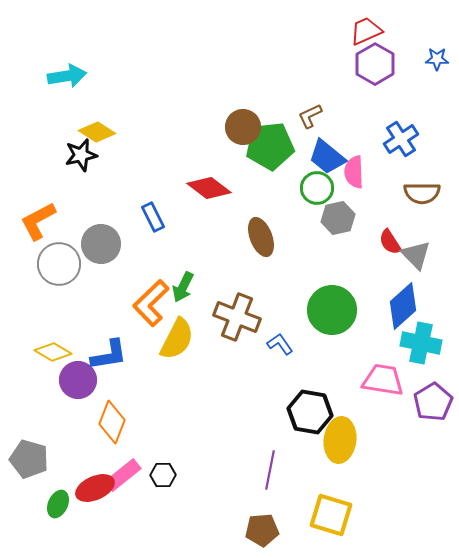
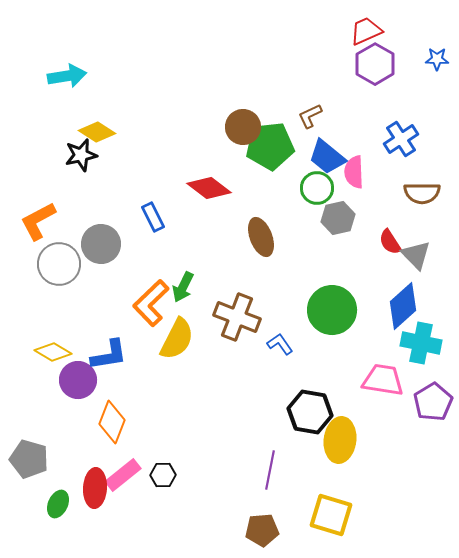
red ellipse at (95, 488): rotated 63 degrees counterclockwise
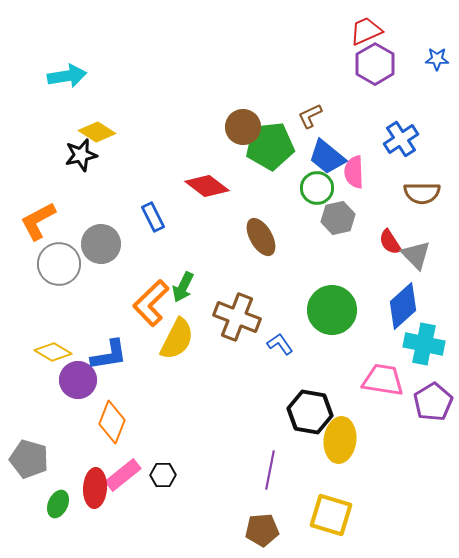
red diamond at (209, 188): moved 2 px left, 2 px up
brown ellipse at (261, 237): rotated 9 degrees counterclockwise
cyan cross at (421, 343): moved 3 px right, 1 px down
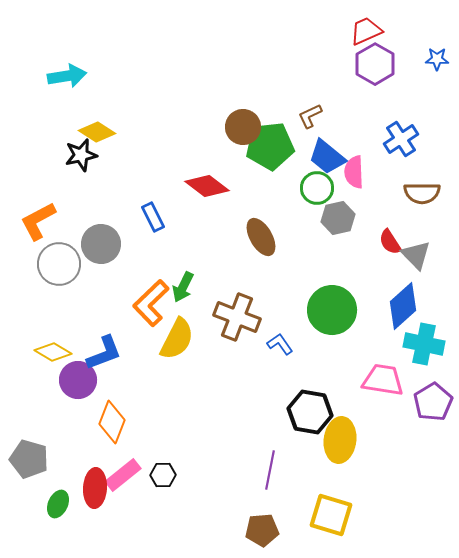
blue L-shape at (109, 355): moved 5 px left, 2 px up; rotated 12 degrees counterclockwise
